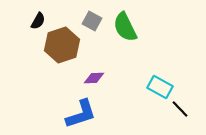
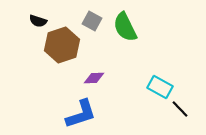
black semicircle: rotated 78 degrees clockwise
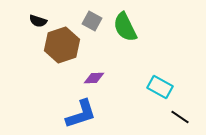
black line: moved 8 px down; rotated 12 degrees counterclockwise
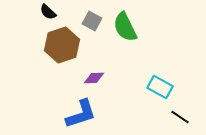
black semicircle: moved 10 px right, 9 px up; rotated 24 degrees clockwise
